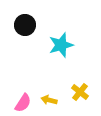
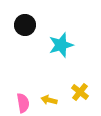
pink semicircle: rotated 42 degrees counterclockwise
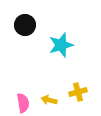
yellow cross: moved 2 px left; rotated 36 degrees clockwise
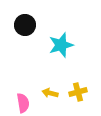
yellow arrow: moved 1 px right, 7 px up
